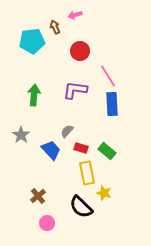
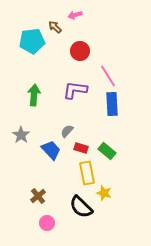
brown arrow: rotated 24 degrees counterclockwise
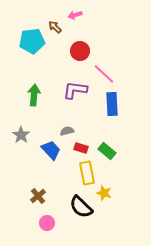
pink line: moved 4 px left, 2 px up; rotated 15 degrees counterclockwise
gray semicircle: rotated 32 degrees clockwise
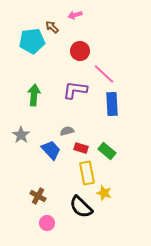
brown arrow: moved 3 px left
brown cross: rotated 21 degrees counterclockwise
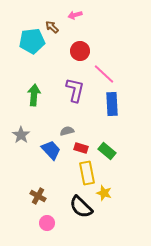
purple L-shape: rotated 95 degrees clockwise
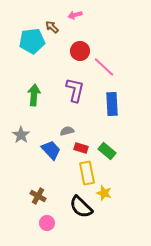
pink line: moved 7 px up
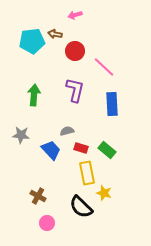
brown arrow: moved 3 px right, 7 px down; rotated 32 degrees counterclockwise
red circle: moved 5 px left
gray star: rotated 30 degrees counterclockwise
green rectangle: moved 1 px up
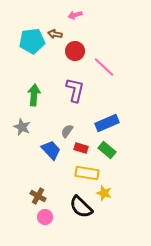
blue rectangle: moved 5 px left, 19 px down; rotated 70 degrees clockwise
gray semicircle: rotated 40 degrees counterclockwise
gray star: moved 1 px right, 8 px up; rotated 18 degrees clockwise
yellow rectangle: rotated 70 degrees counterclockwise
pink circle: moved 2 px left, 6 px up
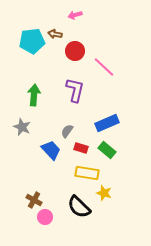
brown cross: moved 4 px left, 4 px down
black semicircle: moved 2 px left
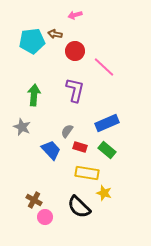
red rectangle: moved 1 px left, 1 px up
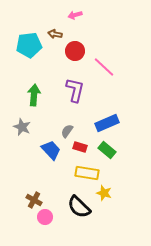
cyan pentagon: moved 3 px left, 4 px down
